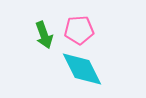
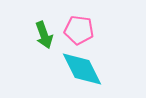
pink pentagon: rotated 12 degrees clockwise
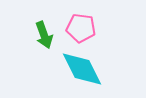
pink pentagon: moved 2 px right, 2 px up
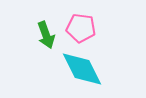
green arrow: moved 2 px right
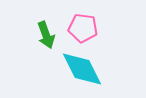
pink pentagon: moved 2 px right
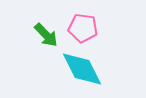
green arrow: rotated 24 degrees counterclockwise
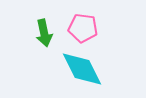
green arrow: moved 2 px left, 2 px up; rotated 32 degrees clockwise
